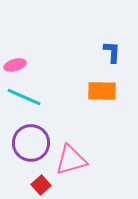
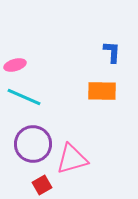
purple circle: moved 2 px right, 1 px down
pink triangle: moved 1 px right, 1 px up
red square: moved 1 px right; rotated 12 degrees clockwise
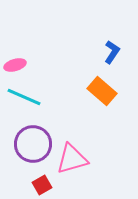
blue L-shape: rotated 30 degrees clockwise
orange rectangle: rotated 40 degrees clockwise
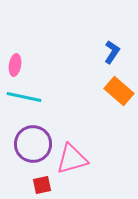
pink ellipse: rotated 65 degrees counterclockwise
orange rectangle: moved 17 px right
cyan line: rotated 12 degrees counterclockwise
red square: rotated 18 degrees clockwise
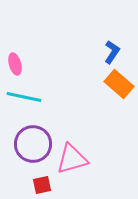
pink ellipse: moved 1 px up; rotated 25 degrees counterclockwise
orange rectangle: moved 7 px up
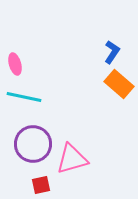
red square: moved 1 px left
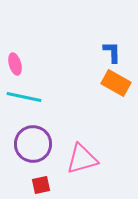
blue L-shape: rotated 35 degrees counterclockwise
orange rectangle: moved 3 px left, 1 px up; rotated 12 degrees counterclockwise
pink triangle: moved 10 px right
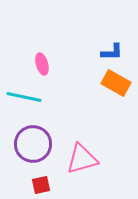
blue L-shape: rotated 90 degrees clockwise
pink ellipse: moved 27 px right
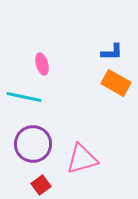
red square: rotated 24 degrees counterclockwise
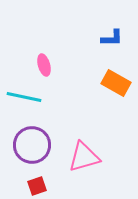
blue L-shape: moved 14 px up
pink ellipse: moved 2 px right, 1 px down
purple circle: moved 1 px left, 1 px down
pink triangle: moved 2 px right, 2 px up
red square: moved 4 px left, 1 px down; rotated 18 degrees clockwise
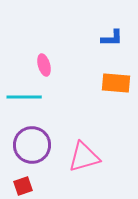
orange rectangle: rotated 24 degrees counterclockwise
cyan line: rotated 12 degrees counterclockwise
red square: moved 14 px left
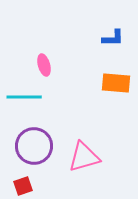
blue L-shape: moved 1 px right
purple circle: moved 2 px right, 1 px down
